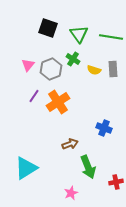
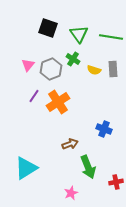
blue cross: moved 1 px down
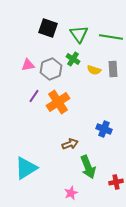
pink triangle: rotated 40 degrees clockwise
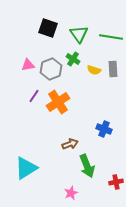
green arrow: moved 1 px left, 1 px up
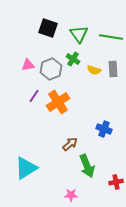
brown arrow: rotated 21 degrees counterclockwise
pink star: moved 2 px down; rotated 24 degrees clockwise
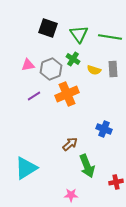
green line: moved 1 px left
purple line: rotated 24 degrees clockwise
orange cross: moved 9 px right, 8 px up; rotated 10 degrees clockwise
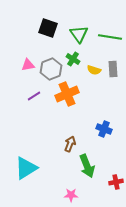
brown arrow: rotated 28 degrees counterclockwise
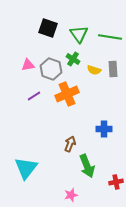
gray hexagon: rotated 20 degrees counterclockwise
blue cross: rotated 21 degrees counterclockwise
cyan triangle: rotated 20 degrees counterclockwise
pink star: rotated 16 degrees counterclockwise
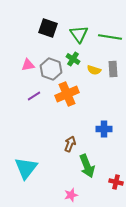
red cross: rotated 24 degrees clockwise
